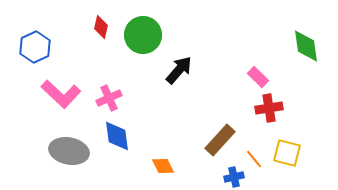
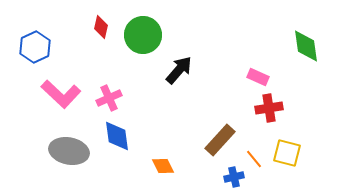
pink rectangle: rotated 20 degrees counterclockwise
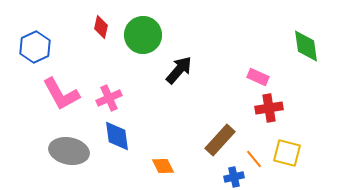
pink L-shape: rotated 18 degrees clockwise
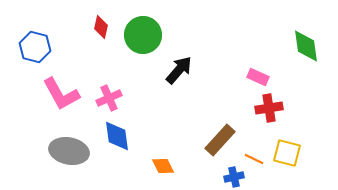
blue hexagon: rotated 20 degrees counterclockwise
orange line: rotated 24 degrees counterclockwise
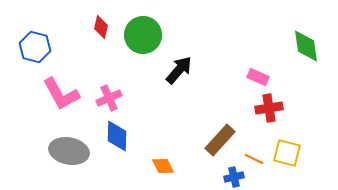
blue diamond: rotated 8 degrees clockwise
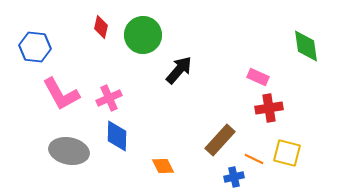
blue hexagon: rotated 8 degrees counterclockwise
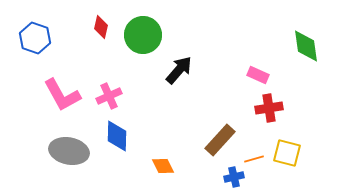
blue hexagon: moved 9 px up; rotated 12 degrees clockwise
pink rectangle: moved 2 px up
pink L-shape: moved 1 px right, 1 px down
pink cross: moved 2 px up
orange line: rotated 42 degrees counterclockwise
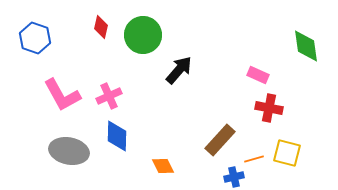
red cross: rotated 20 degrees clockwise
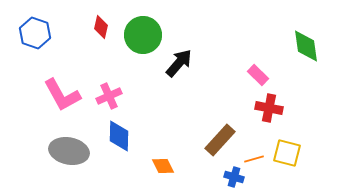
blue hexagon: moved 5 px up
black arrow: moved 7 px up
pink rectangle: rotated 20 degrees clockwise
blue diamond: moved 2 px right
blue cross: rotated 30 degrees clockwise
